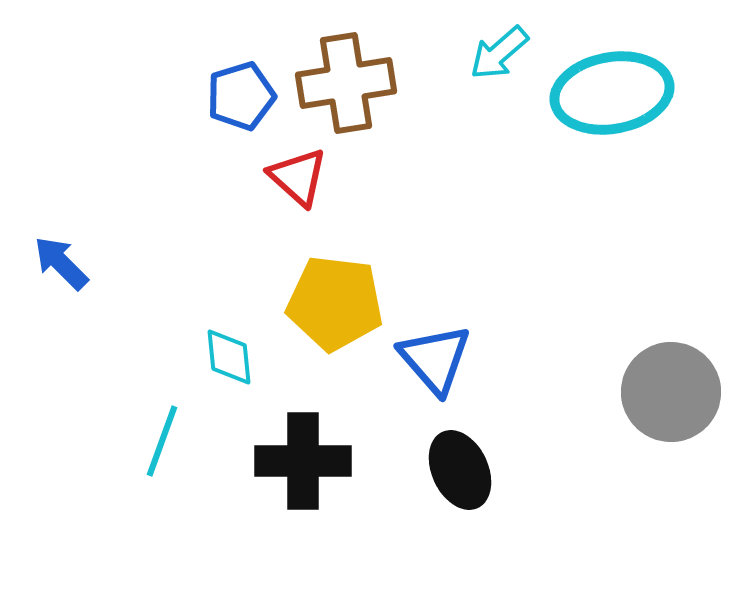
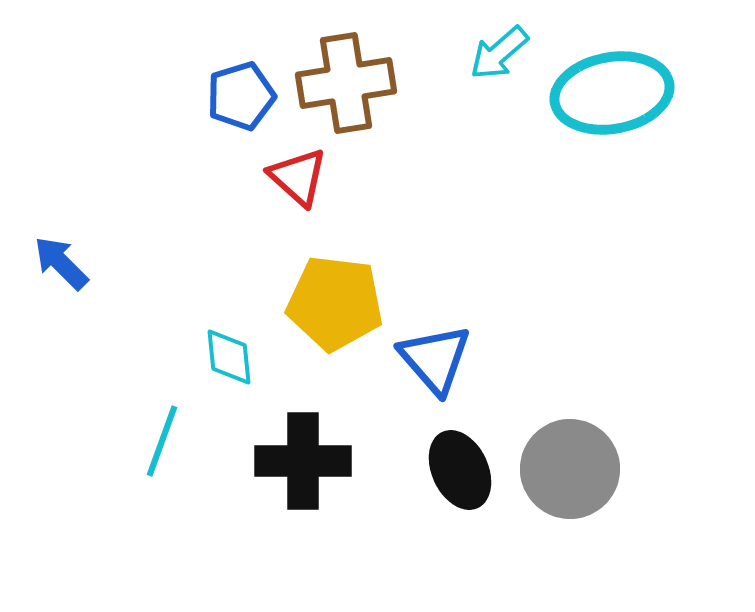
gray circle: moved 101 px left, 77 px down
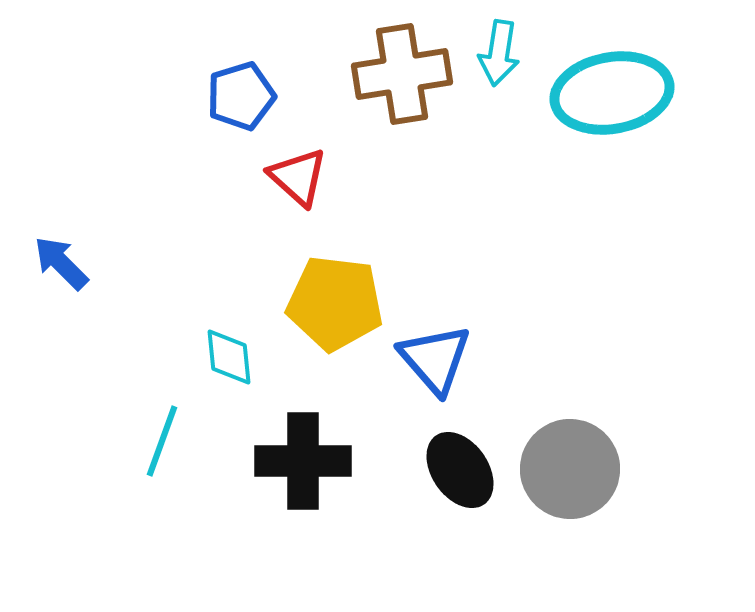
cyan arrow: rotated 40 degrees counterclockwise
brown cross: moved 56 px right, 9 px up
black ellipse: rotated 10 degrees counterclockwise
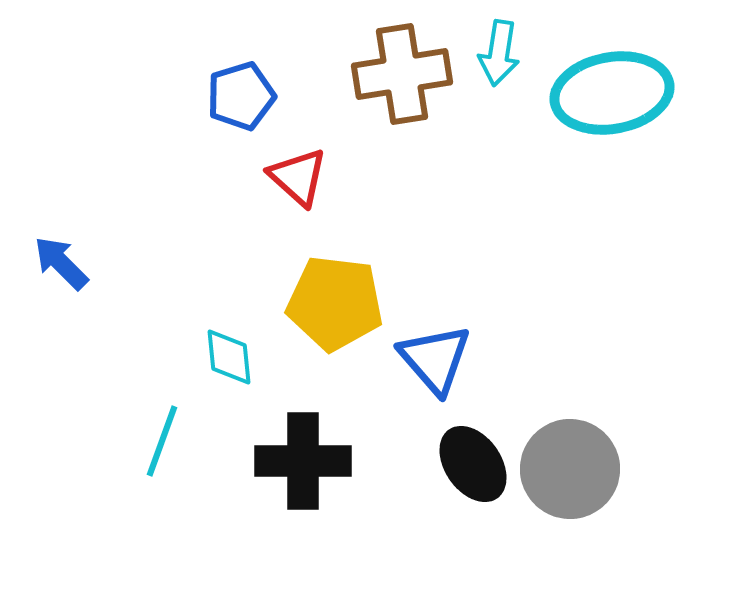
black ellipse: moved 13 px right, 6 px up
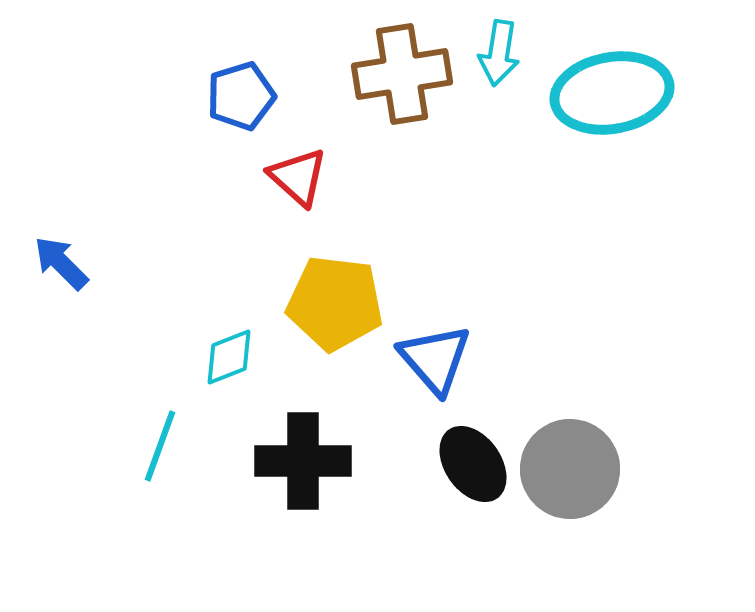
cyan diamond: rotated 74 degrees clockwise
cyan line: moved 2 px left, 5 px down
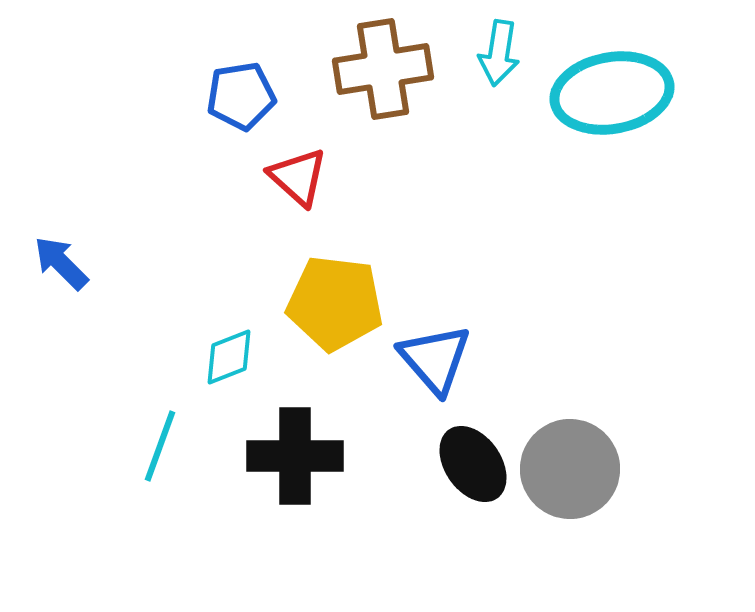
brown cross: moved 19 px left, 5 px up
blue pentagon: rotated 8 degrees clockwise
black cross: moved 8 px left, 5 px up
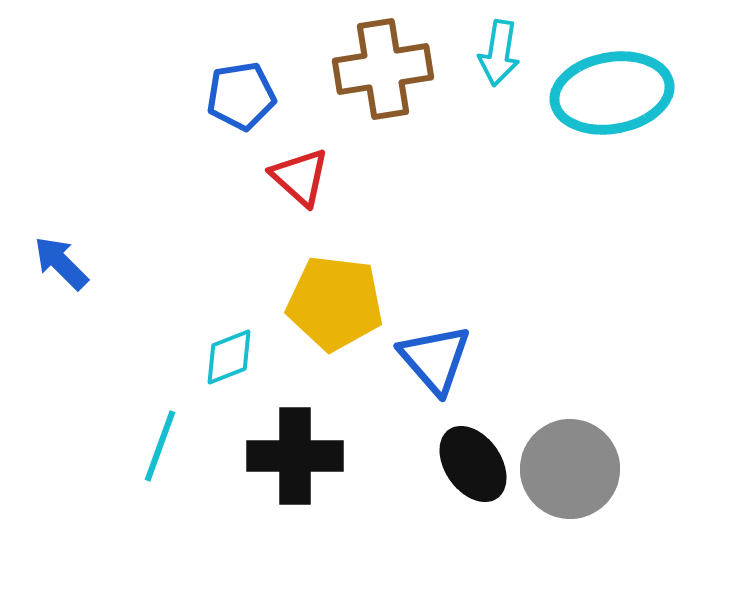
red triangle: moved 2 px right
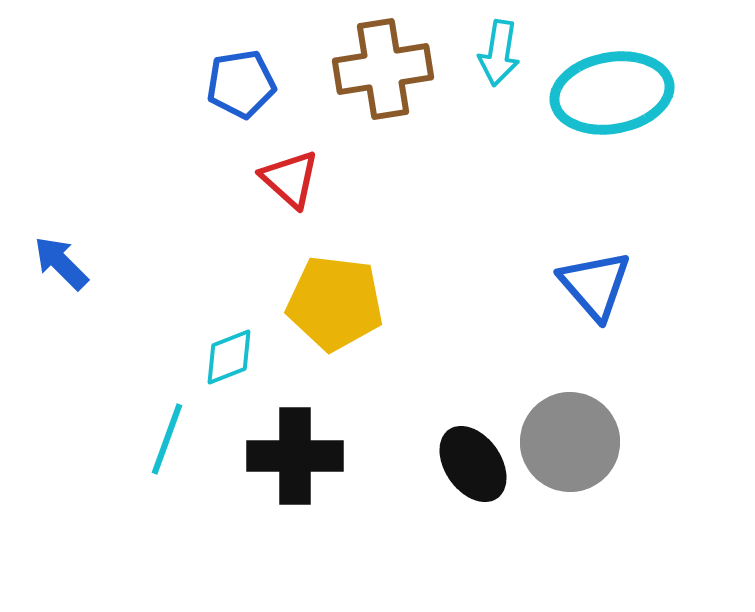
blue pentagon: moved 12 px up
red triangle: moved 10 px left, 2 px down
blue triangle: moved 160 px right, 74 px up
cyan line: moved 7 px right, 7 px up
gray circle: moved 27 px up
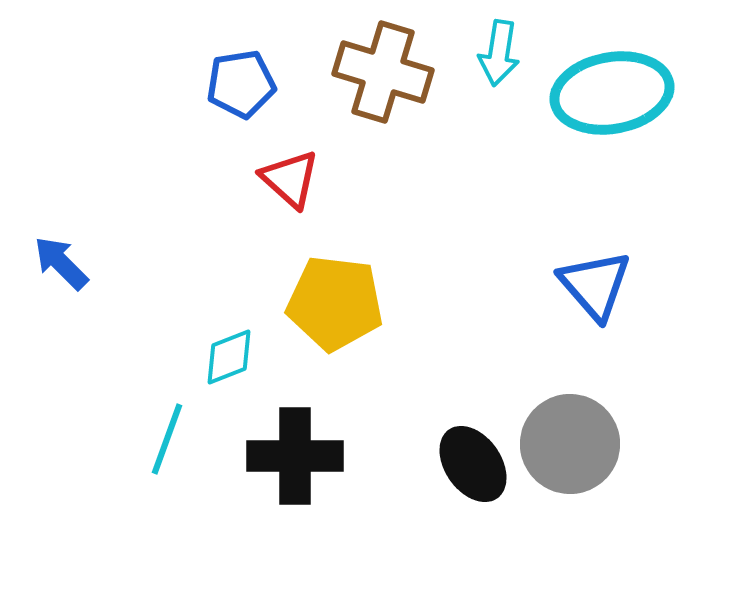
brown cross: moved 3 px down; rotated 26 degrees clockwise
gray circle: moved 2 px down
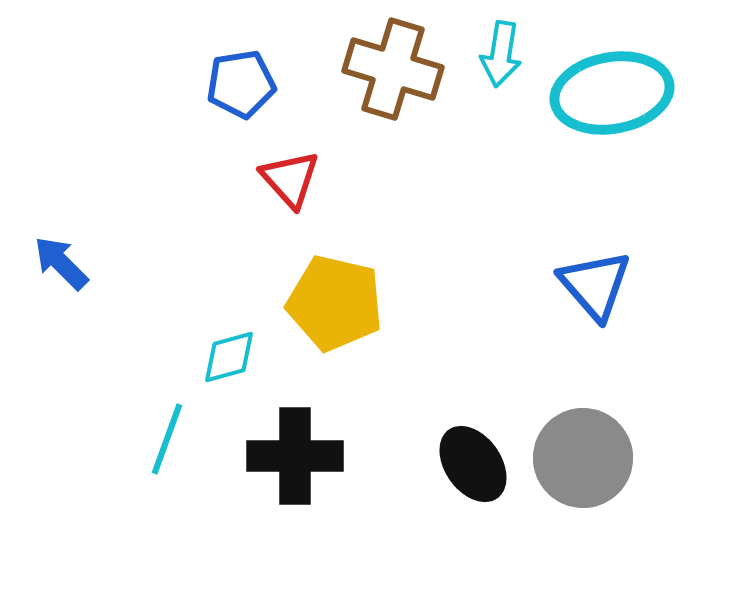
cyan arrow: moved 2 px right, 1 px down
brown cross: moved 10 px right, 3 px up
red triangle: rotated 6 degrees clockwise
yellow pentagon: rotated 6 degrees clockwise
cyan diamond: rotated 6 degrees clockwise
gray circle: moved 13 px right, 14 px down
